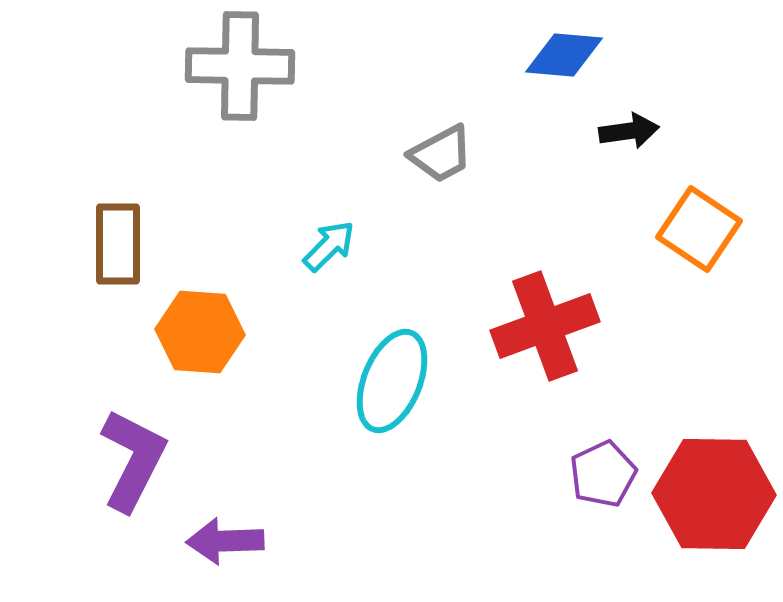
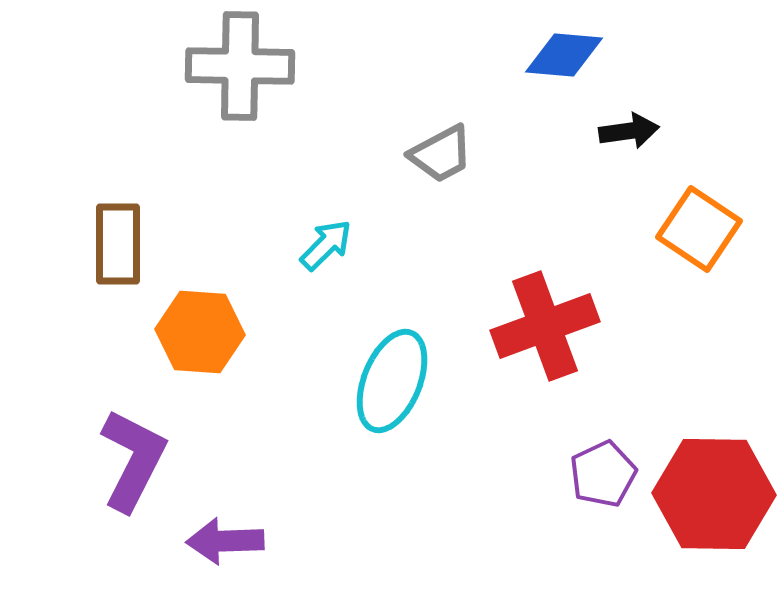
cyan arrow: moved 3 px left, 1 px up
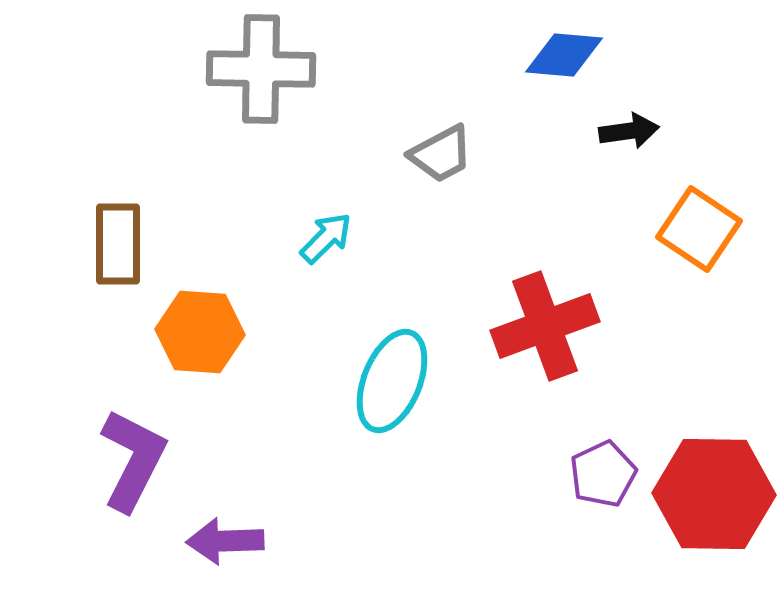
gray cross: moved 21 px right, 3 px down
cyan arrow: moved 7 px up
